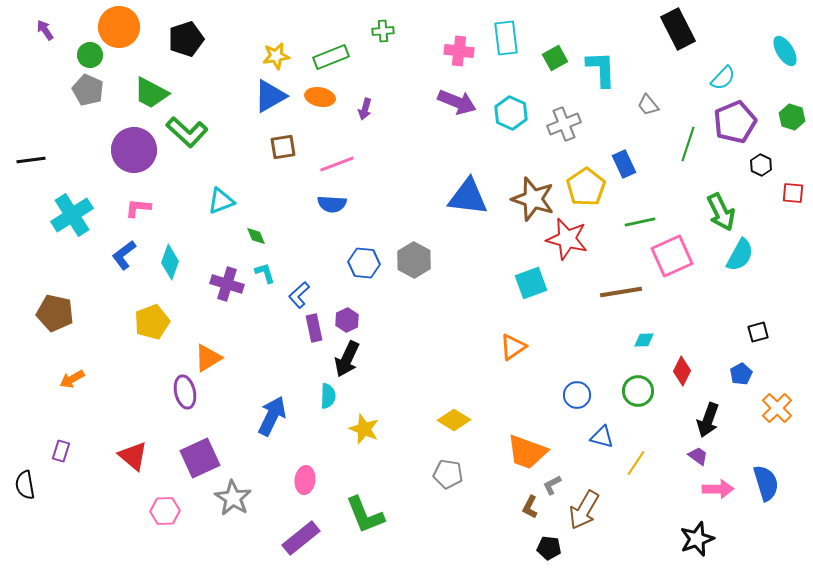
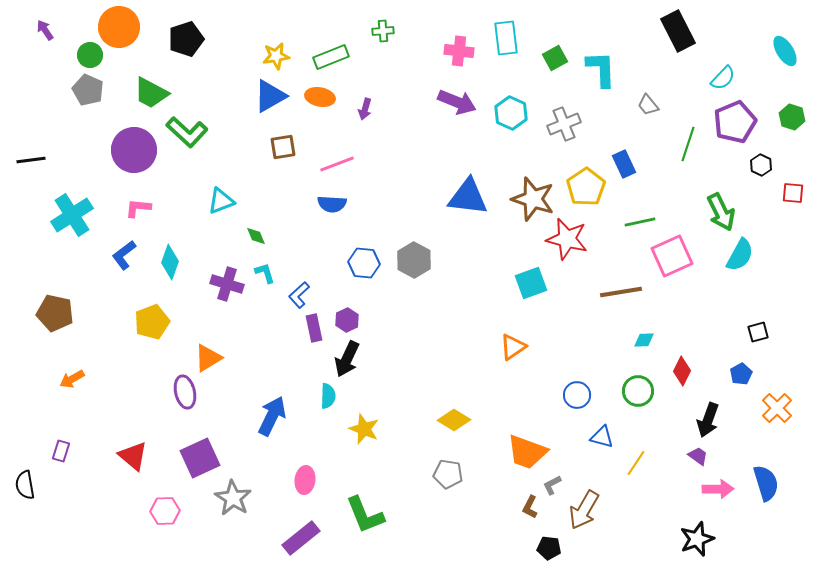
black rectangle at (678, 29): moved 2 px down
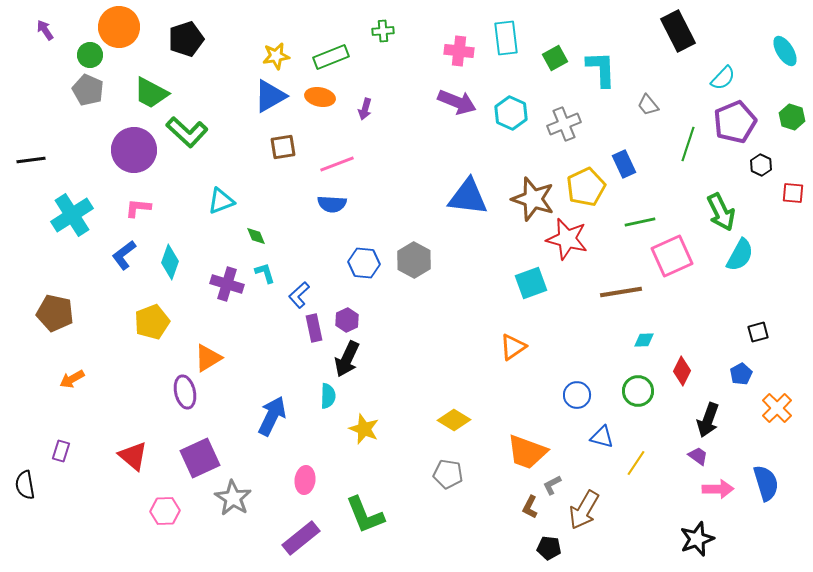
yellow pentagon at (586, 187): rotated 9 degrees clockwise
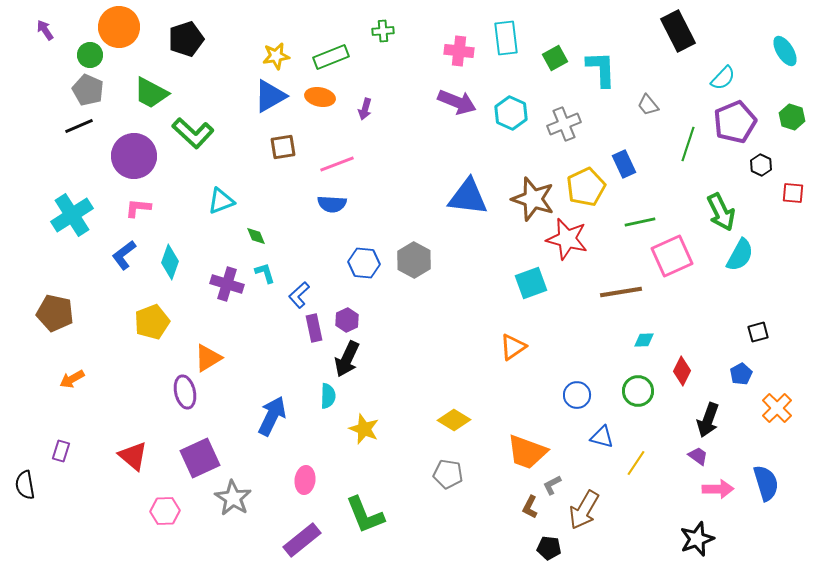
green L-shape at (187, 132): moved 6 px right, 1 px down
purple circle at (134, 150): moved 6 px down
black line at (31, 160): moved 48 px right, 34 px up; rotated 16 degrees counterclockwise
purple rectangle at (301, 538): moved 1 px right, 2 px down
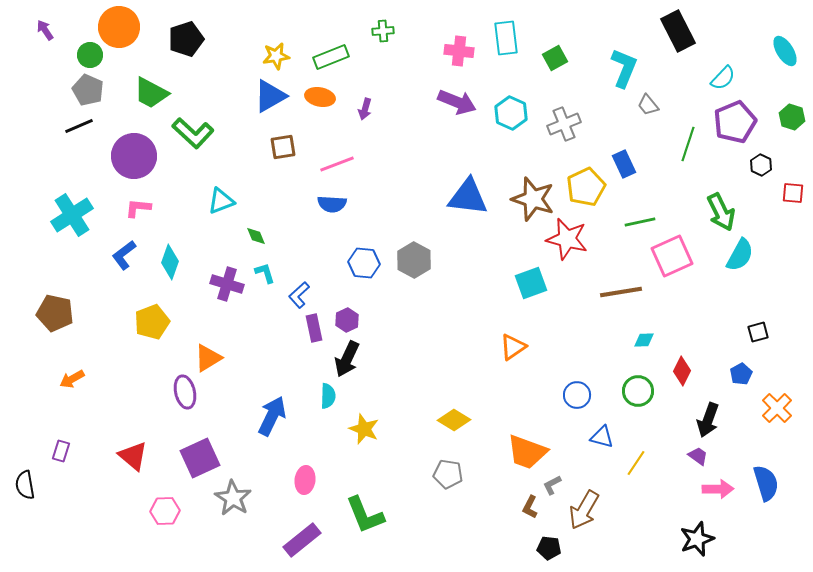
cyan L-shape at (601, 69): moved 23 px right, 1 px up; rotated 24 degrees clockwise
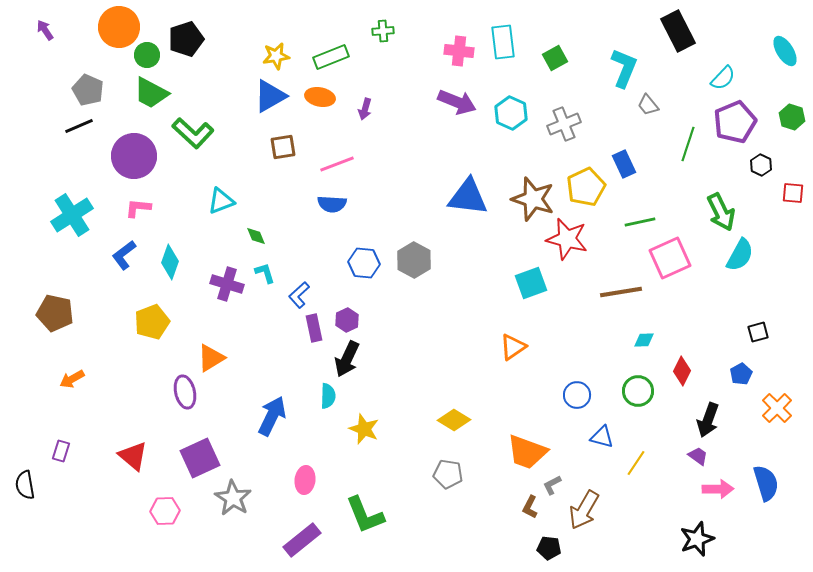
cyan rectangle at (506, 38): moved 3 px left, 4 px down
green circle at (90, 55): moved 57 px right
pink square at (672, 256): moved 2 px left, 2 px down
orange triangle at (208, 358): moved 3 px right
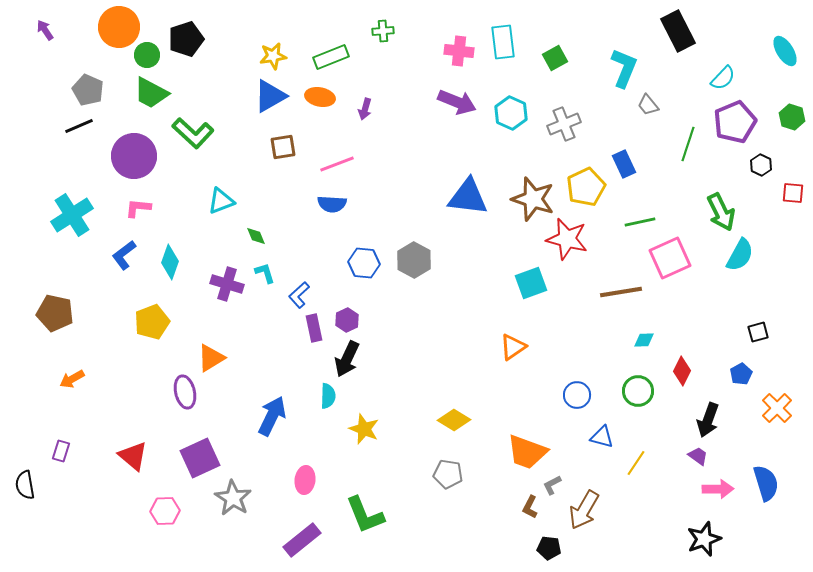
yellow star at (276, 56): moved 3 px left
black star at (697, 539): moved 7 px right
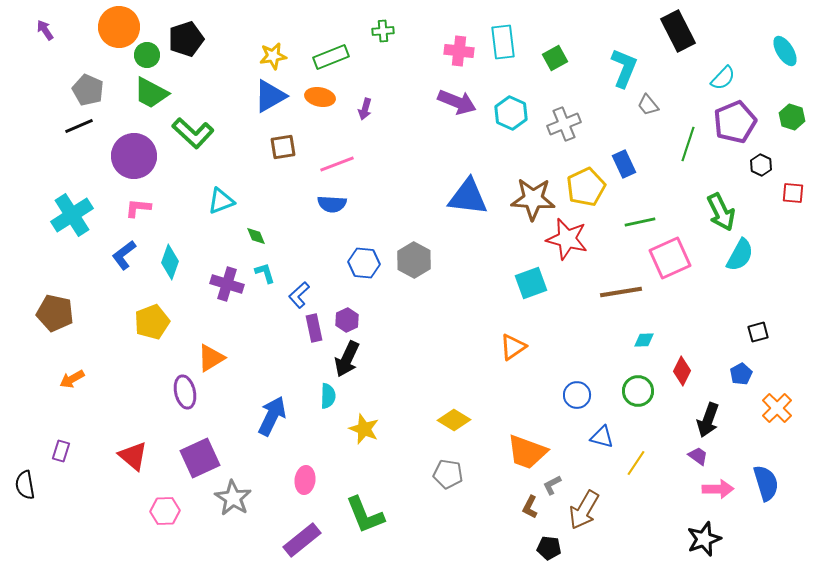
brown star at (533, 199): rotated 15 degrees counterclockwise
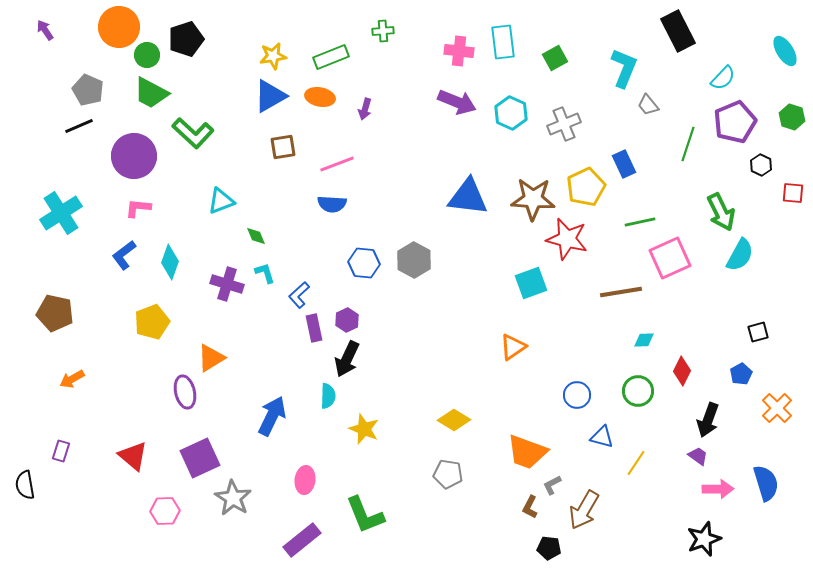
cyan cross at (72, 215): moved 11 px left, 2 px up
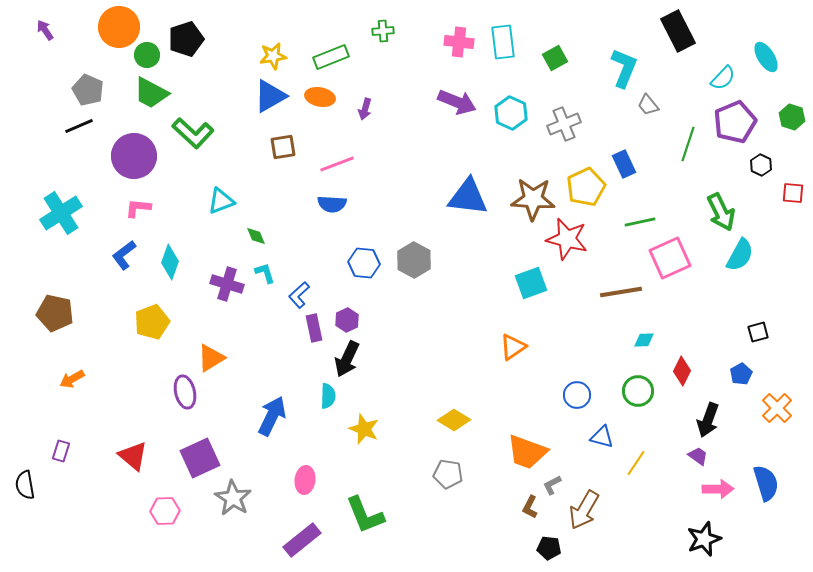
pink cross at (459, 51): moved 9 px up
cyan ellipse at (785, 51): moved 19 px left, 6 px down
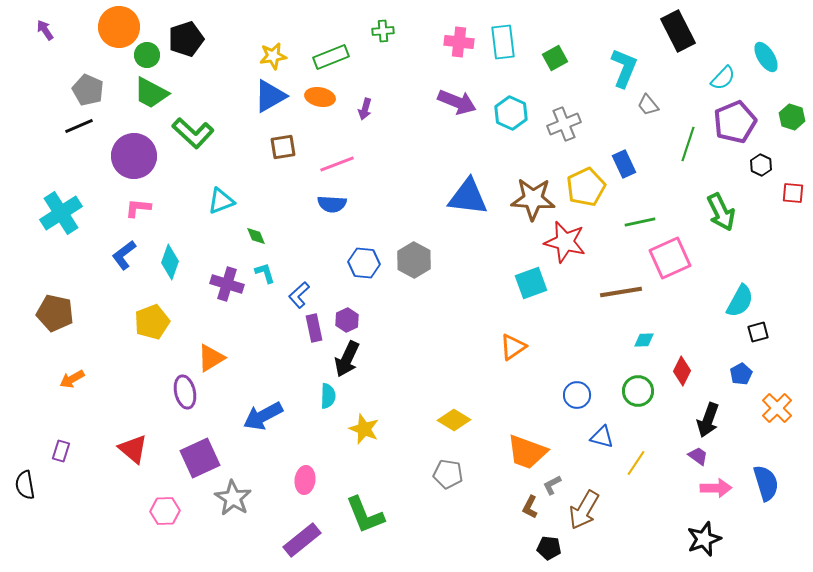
red star at (567, 239): moved 2 px left, 3 px down
cyan semicircle at (740, 255): moved 46 px down
blue arrow at (272, 416): moved 9 px left; rotated 144 degrees counterclockwise
red triangle at (133, 456): moved 7 px up
pink arrow at (718, 489): moved 2 px left, 1 px up
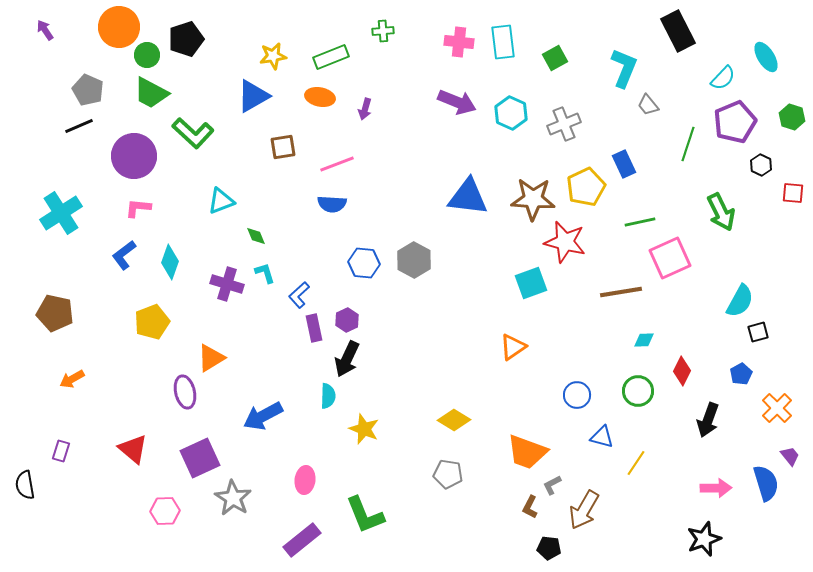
blue triangle at (270, 96): moved 17 px left
purple trapezoid at (698, 456): moved 92 px right; rotated 15 degrees clockwise
